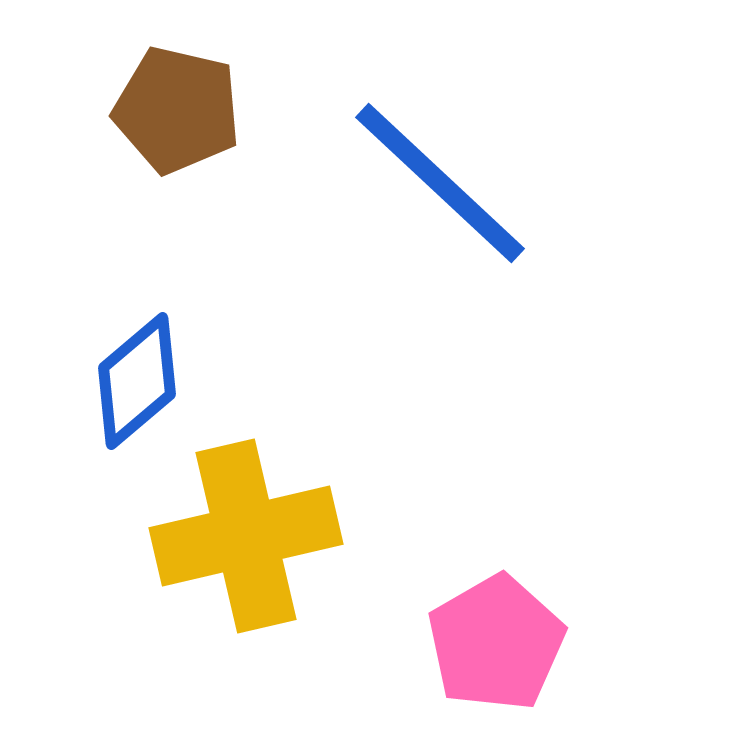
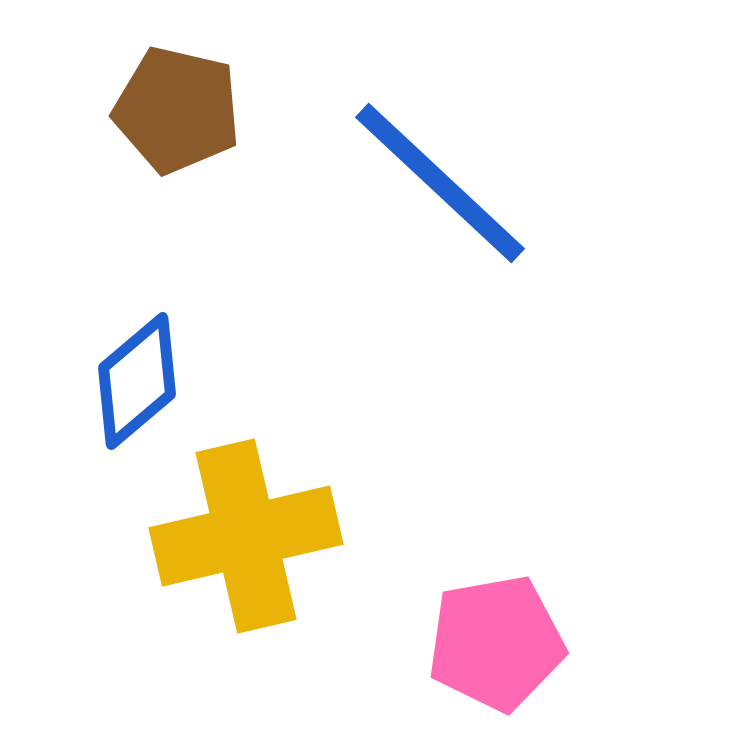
pink pentagon: rotated 20 degrees clockwise
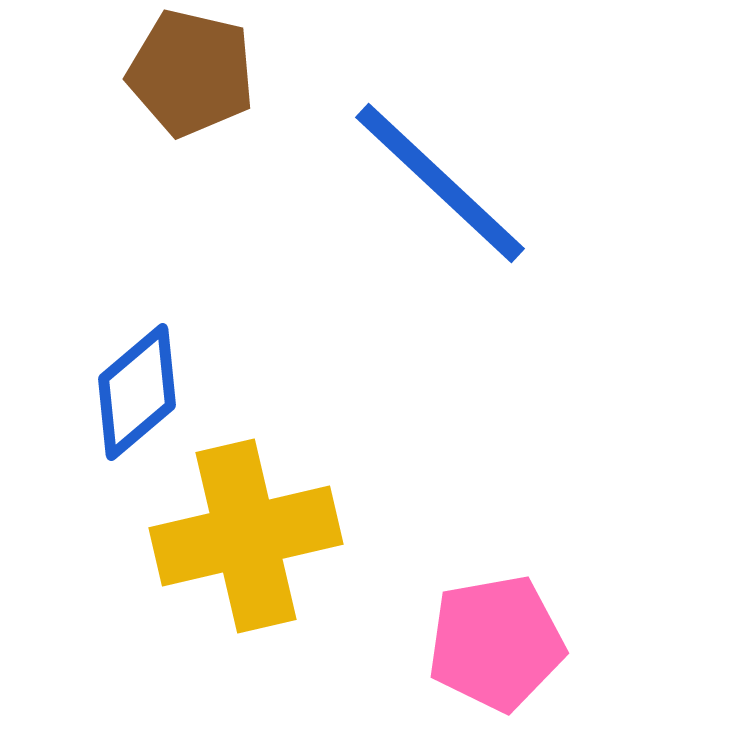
brown pentagon: moved 14 px right, 37 px up
blue diamond: moved 11 px down
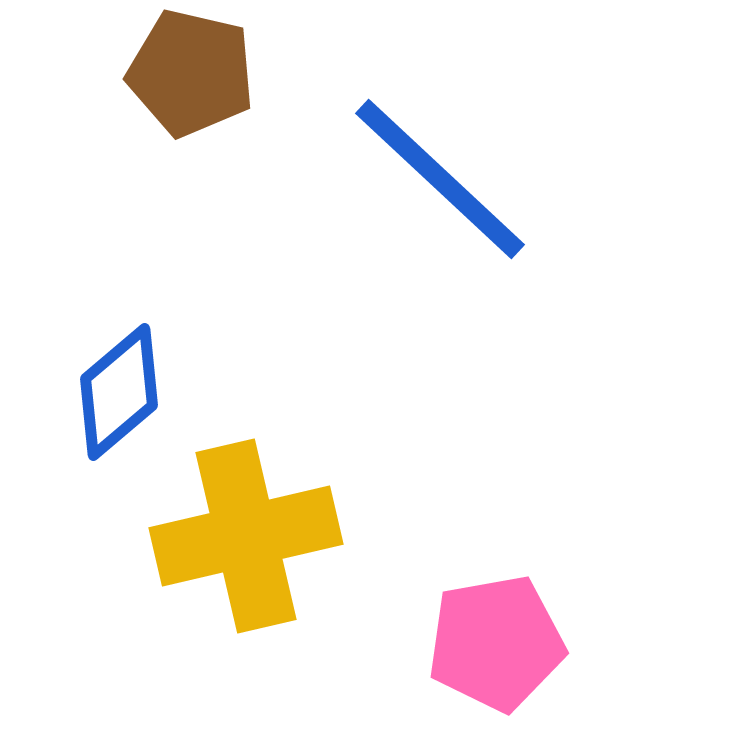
blue line: moved 4 px up
blue diamond: moved 18 px left
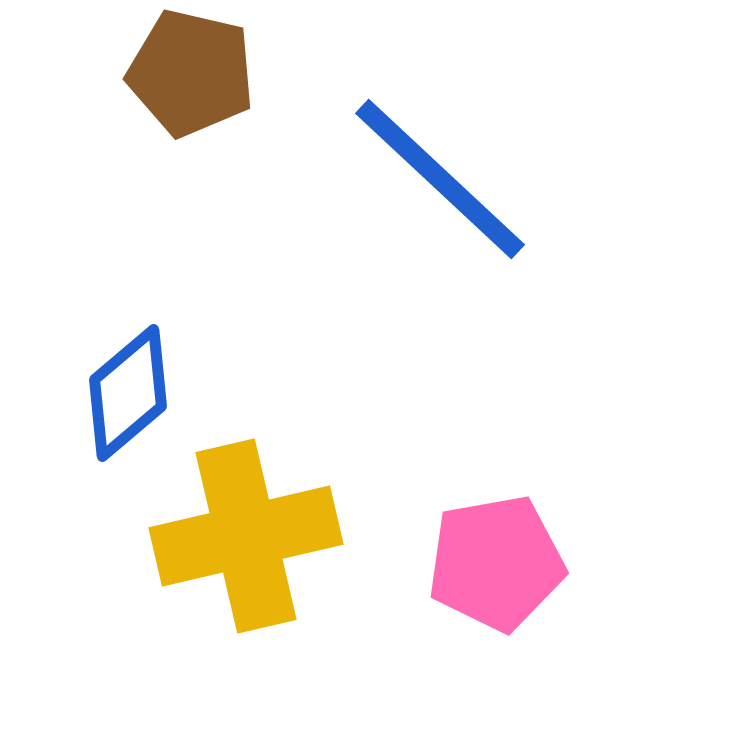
blue diamond: moved 9 px right, 1 px down
pink pentagon: moved 80 px up
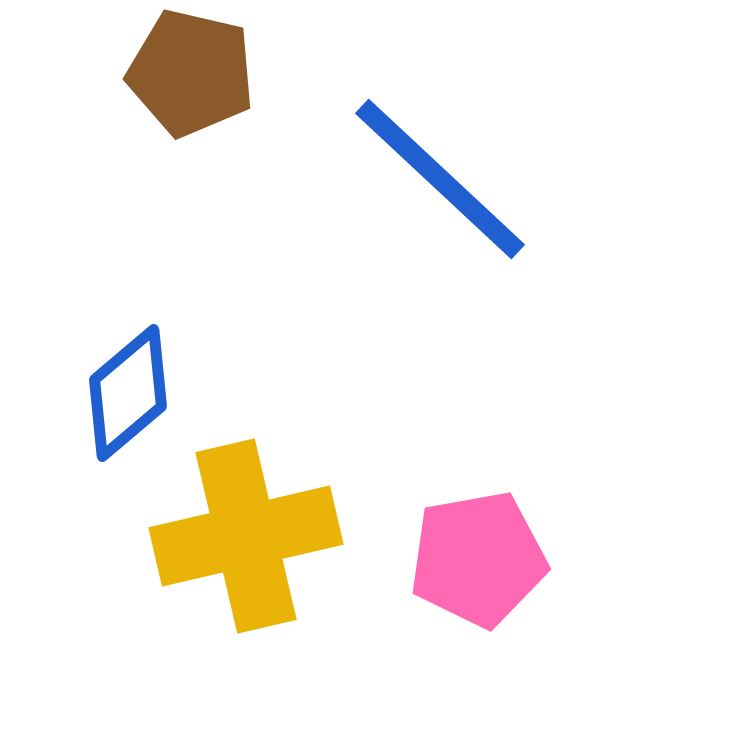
pink pentagon: moved 18 px left, 4 px up
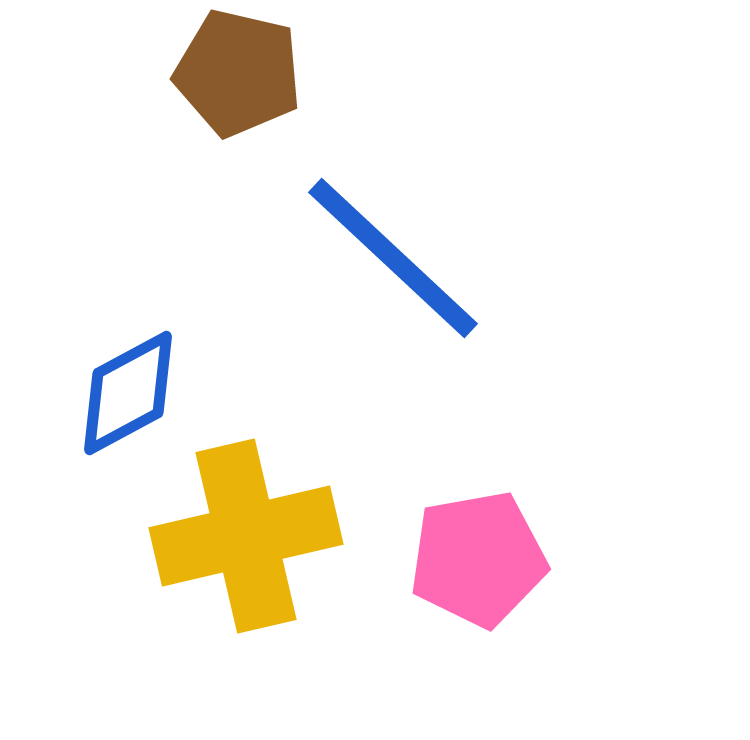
brown pentagon: moved 47 px right
blue line: moved 47 px left, 79 px down
blue diamond: rotated 12 degrees clockwise
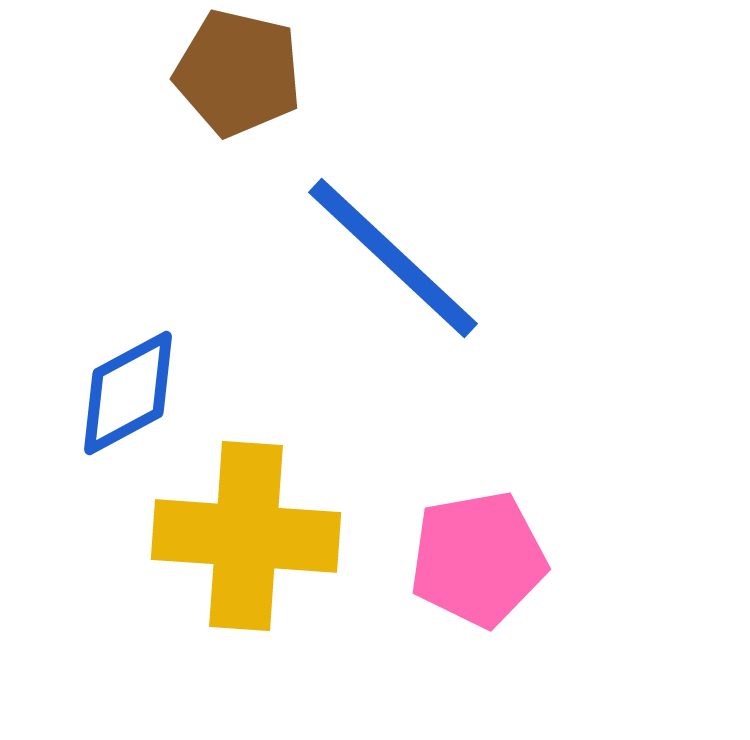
yellow cross: rotated 17 degrees clockwise
